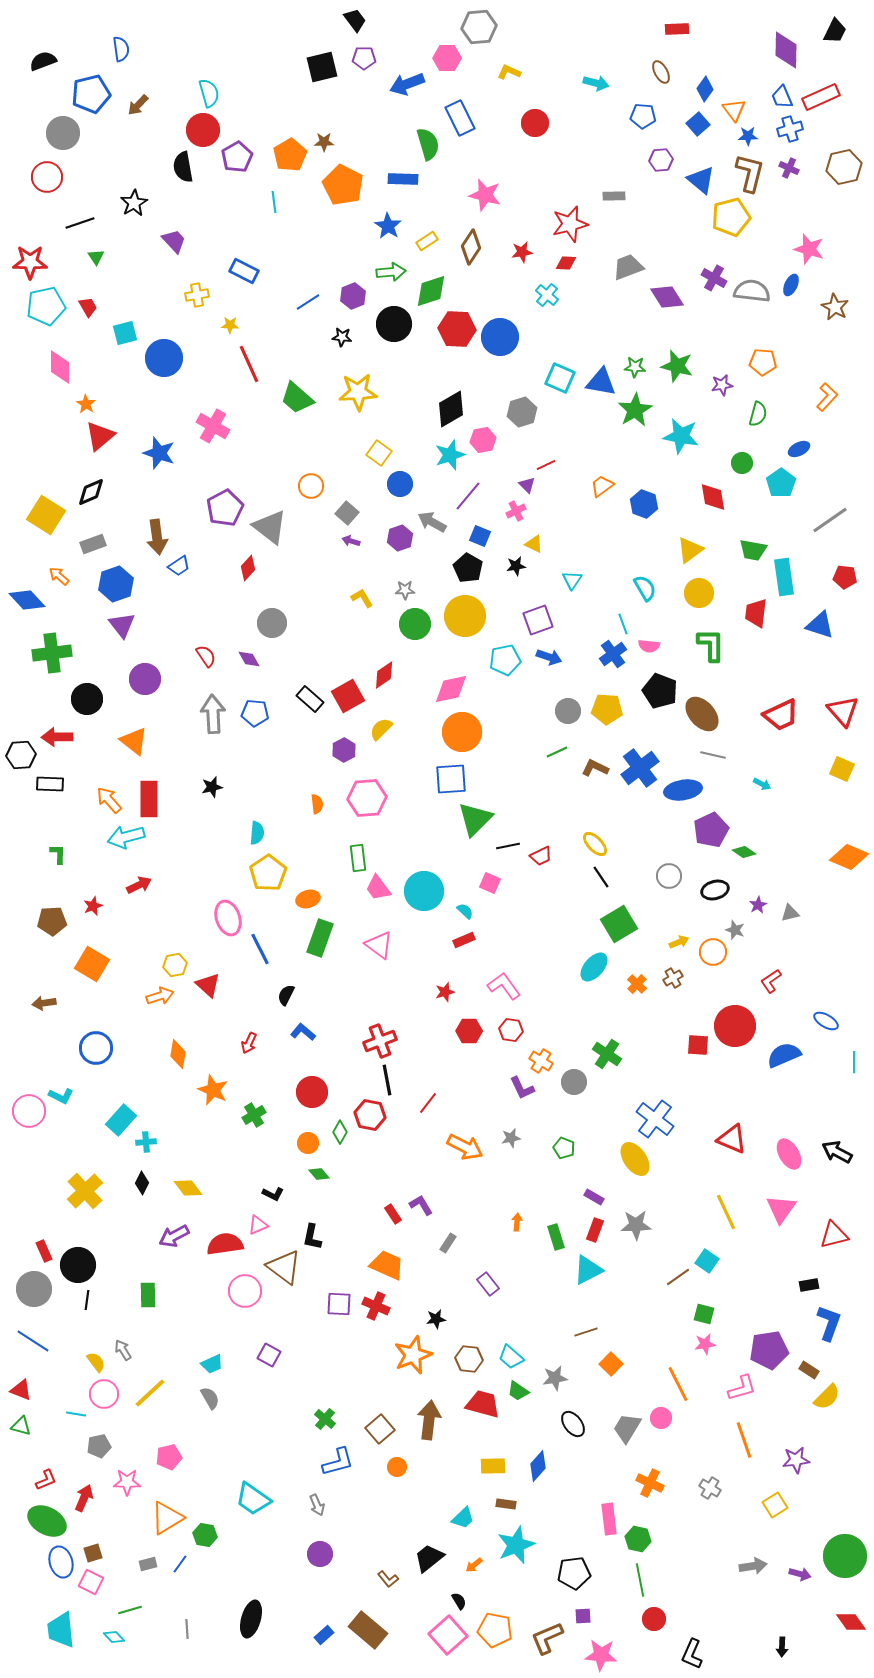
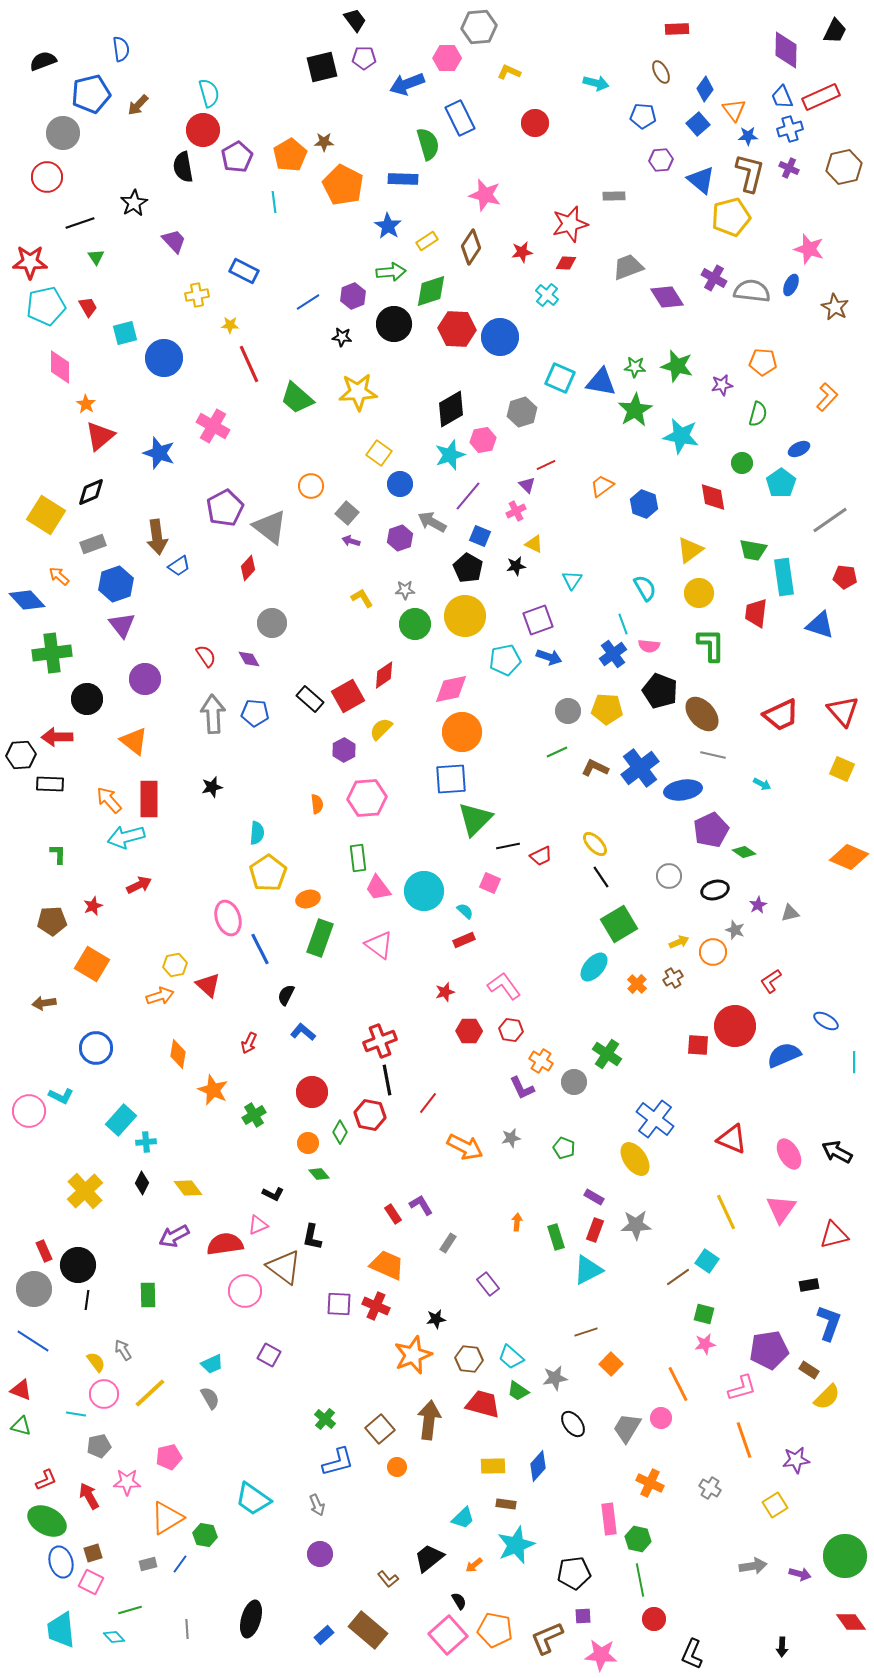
red arrow at (84, 1498): moved 5 px right, 2 px up; rotated 52 degrees counterclockwise
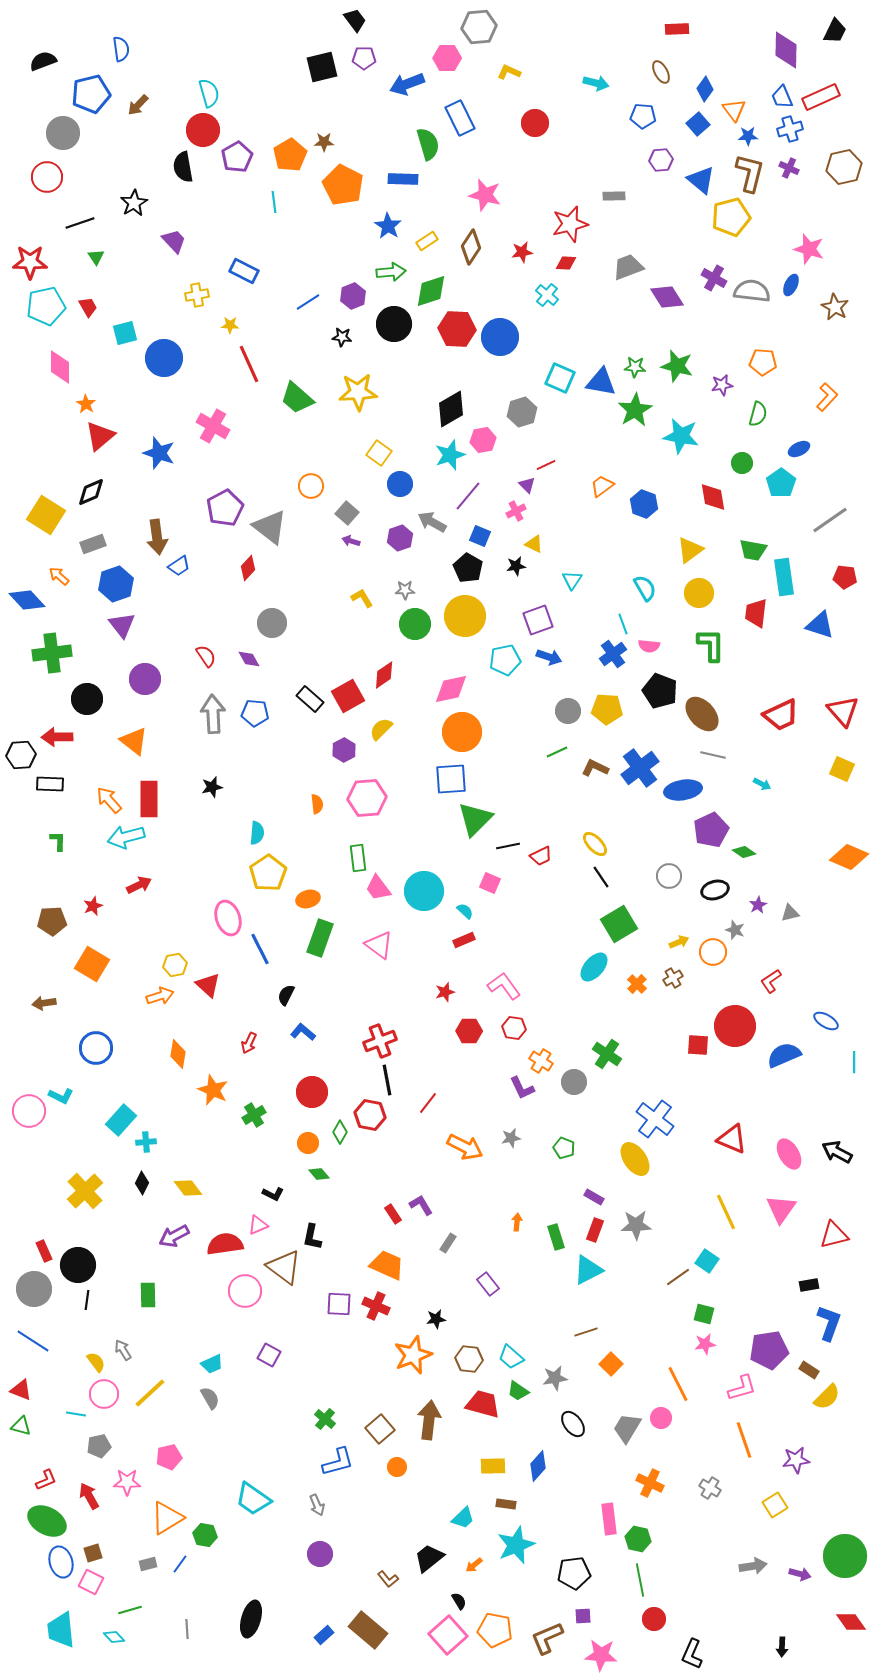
green L-shape at (58, 854): moved 13 px up
red hexagon at (511, 1030): moved 3 px right, 2 px up
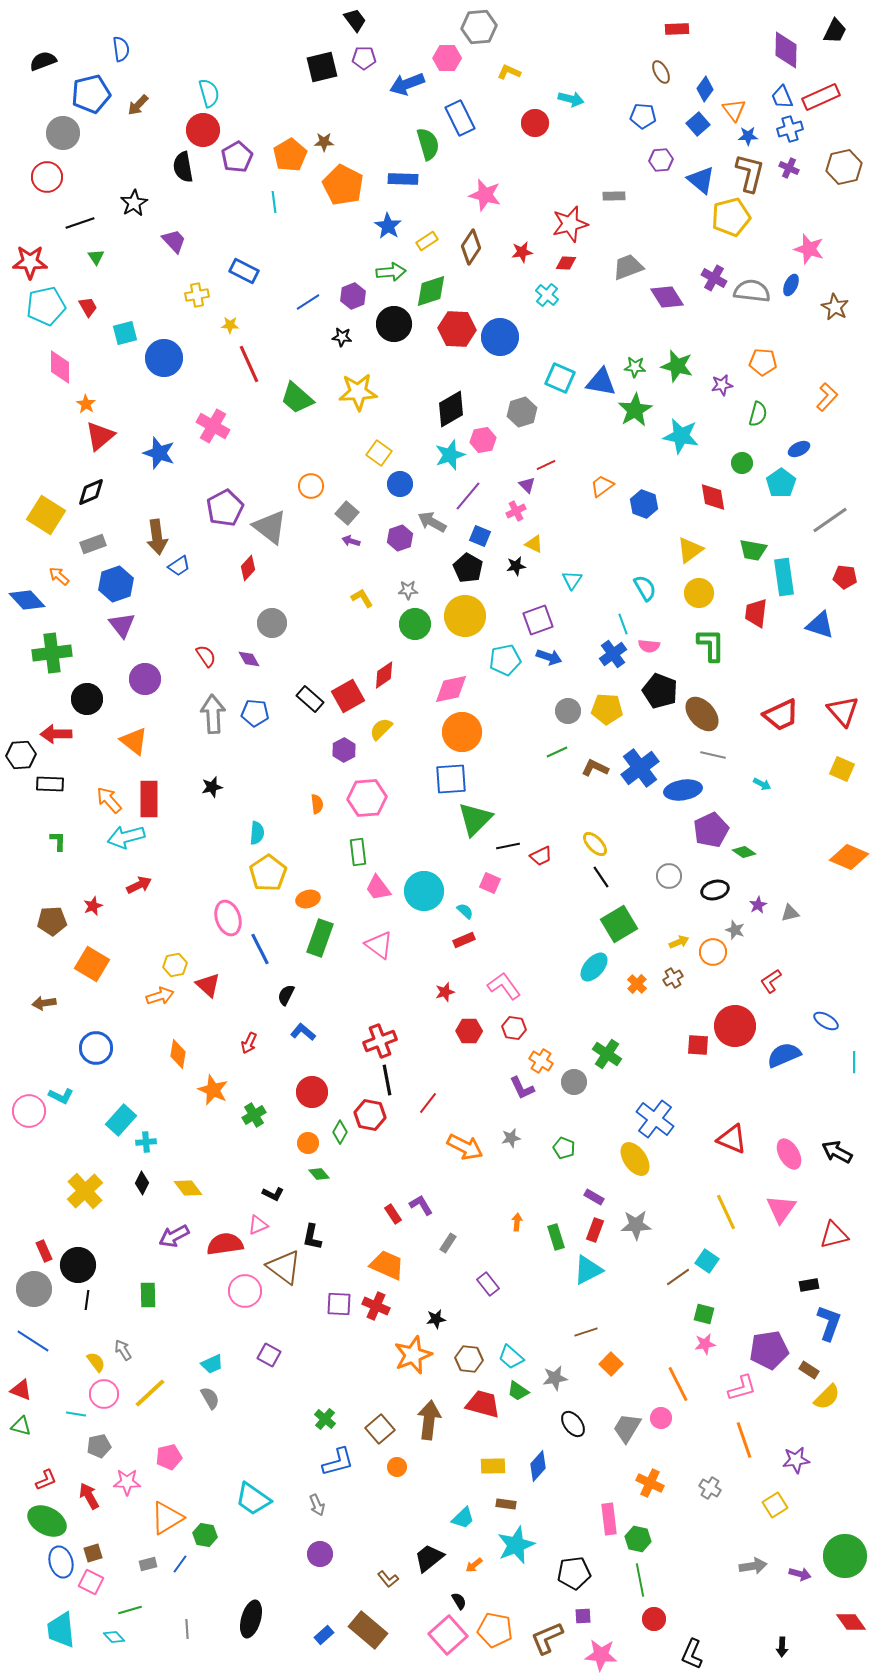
cyan arrow at (596, 83): moved 25 px left, 16 px down
gray star at (405, 590): moved 3 px right
red arrow at (57, 737): moved 1 px left, 3 px up
green rectangle at (358, 858): moved 6 px up
